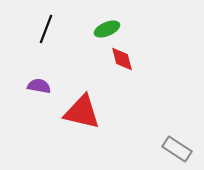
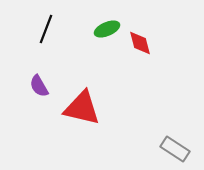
red diamond: moved 18 px right, 16 px up
purple semicircle: rotated 130 degrees counterclockwise
red triangle: moved 4 px up
gray rectangle: moved 2 px left
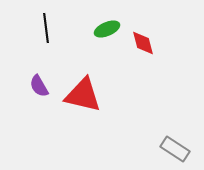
black line: moved 1 px up; rotated 28 degrees counterclockwise
red diamond: moved 3 px right
red triangle: moved 1 px right, 13 px up
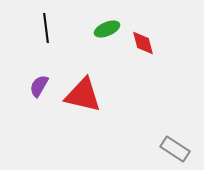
purple semicircle: rotated 60 degrees clockwise
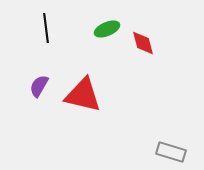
gray rectangle: moved 4 px left, 3 px down; rotated 16 degrees counterclockwise
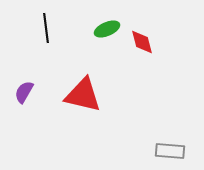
red diamond: moved 1 px left, 1 px up
purple semicircle: moved 15 px left, 6 px down
gray rectangle: moved 1 px left, 1 px up; rotated 12 degrees counterclockwise
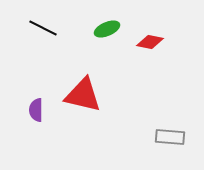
black line: moved 3 px left; rotated 56 degrees counterclockwise
red diamond: moved 8 px right; rotated 64 degrees counterclockwise
purple semicircle: moved 12 px right, 18 px down; rotated 30 degrees counterclockwise
gray rectangle: moved 14 px up
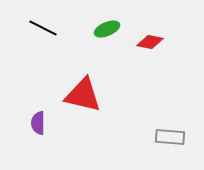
purple semicircle: moved 2 px right, 13 px down
